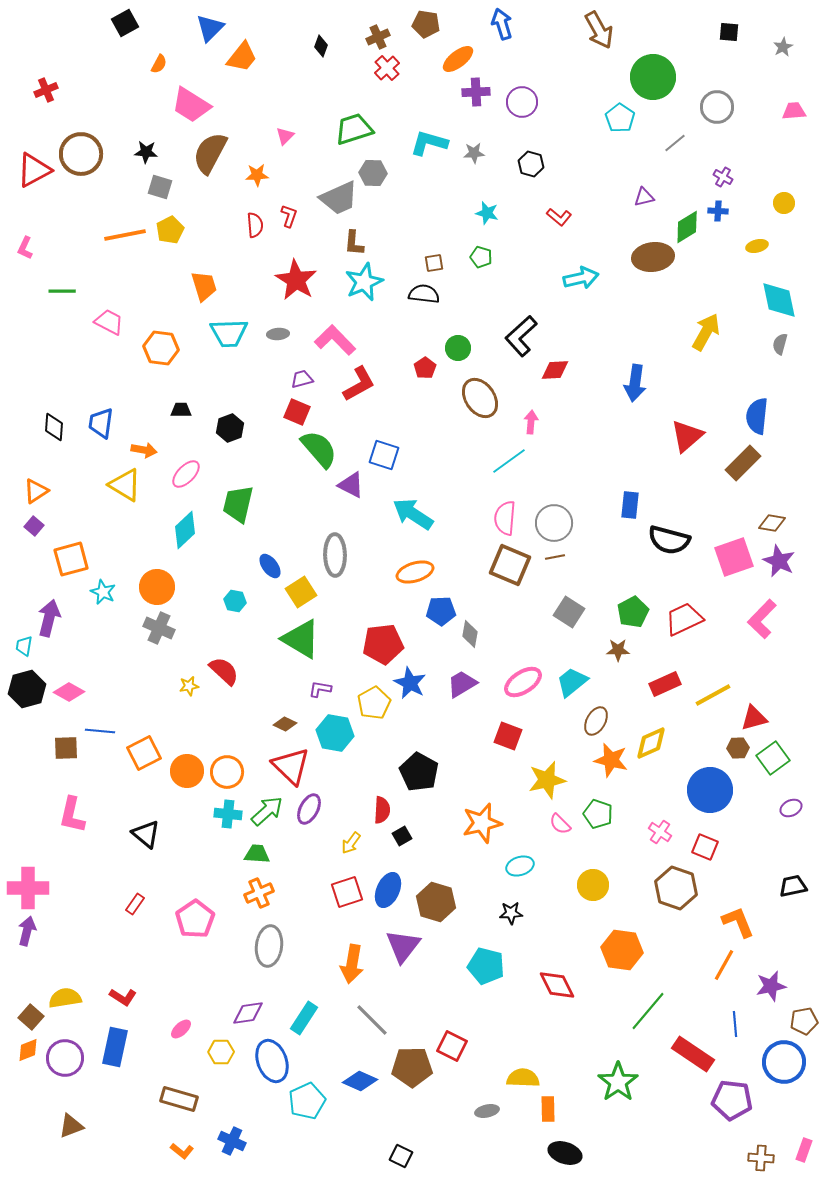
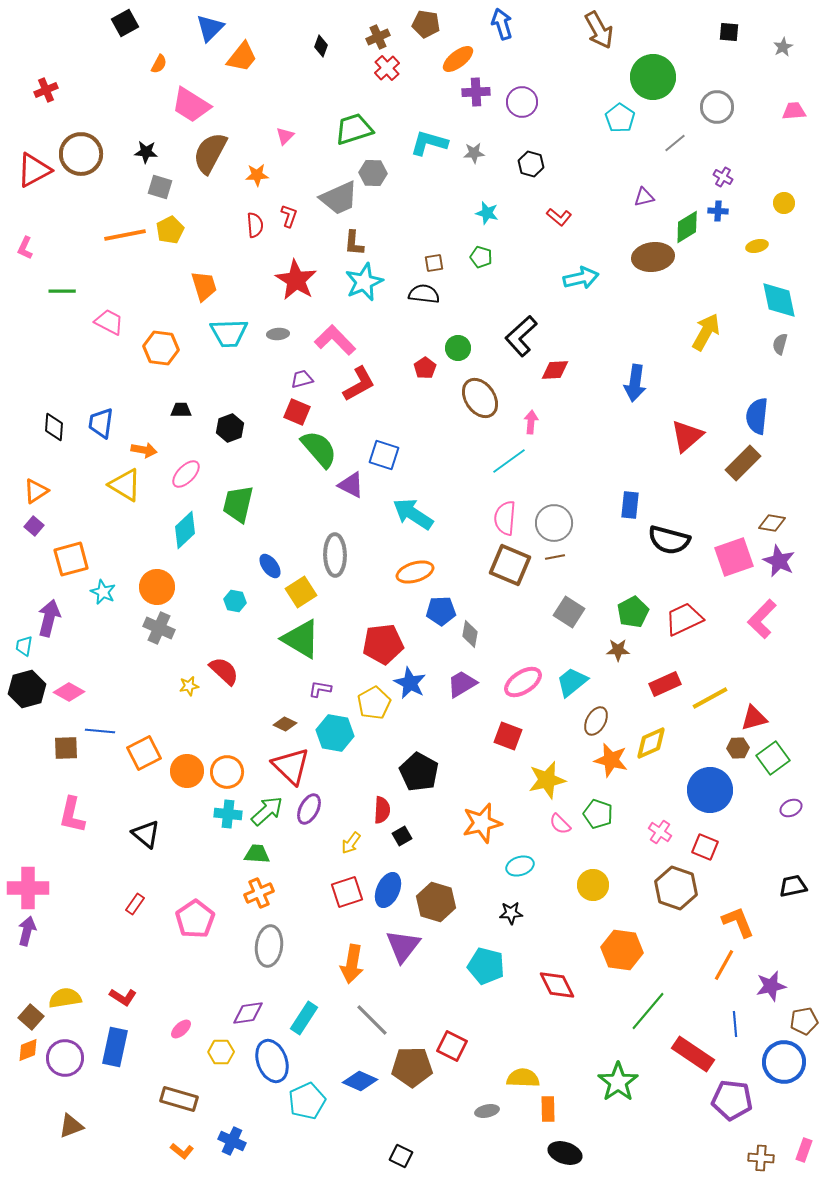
yellow line at (713, 695): moved 3 px left, 3 px down
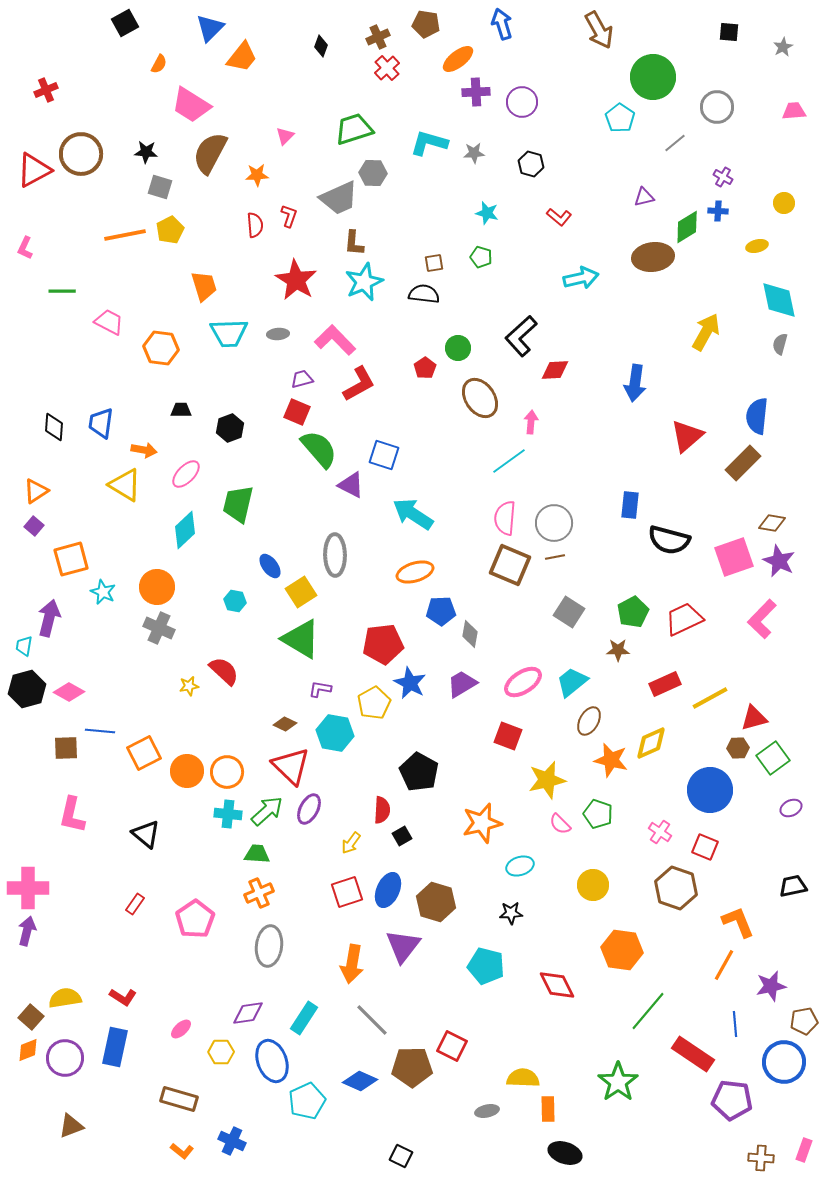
brown ellipse at (596, 721): moved 7 px left
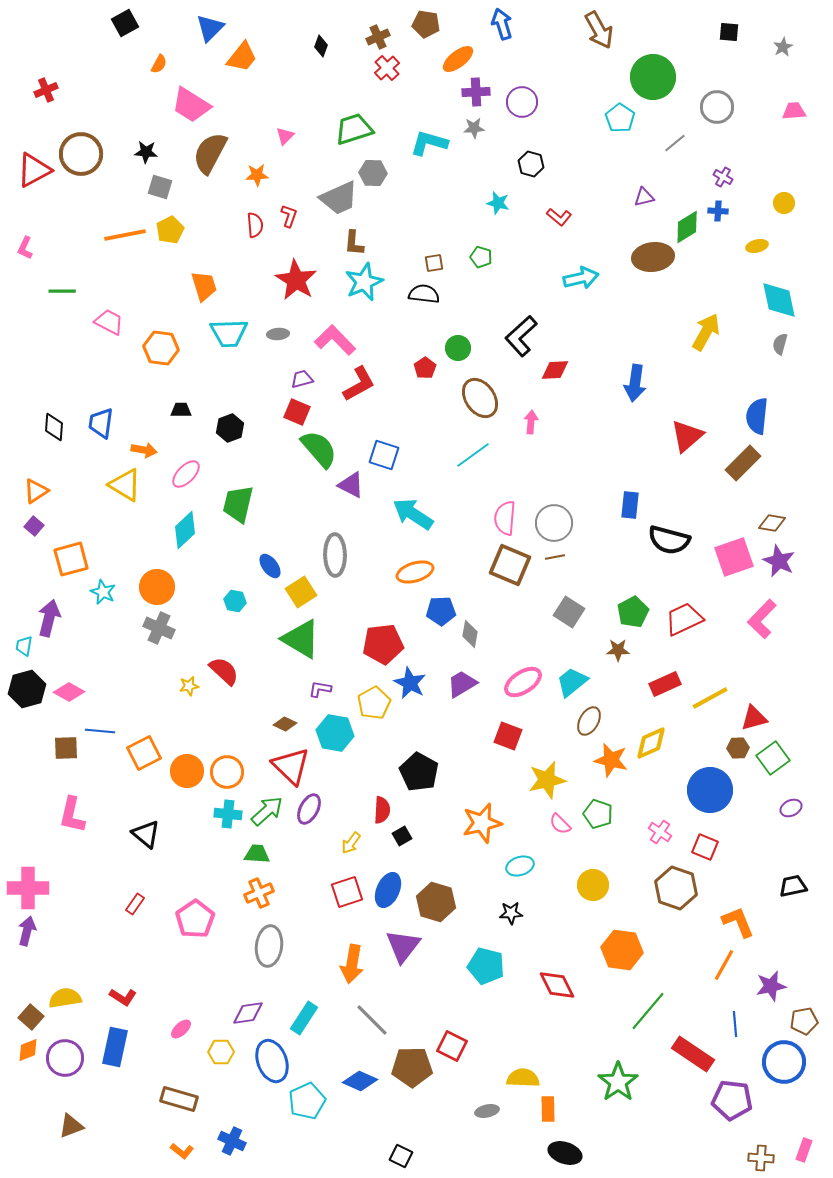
gray star at (474, 153): moved 25 px up
cyan star at (487, 213): moved 11 px right, 10 px up
cyan line at (509, 461): moved 36 px left, 6 px up
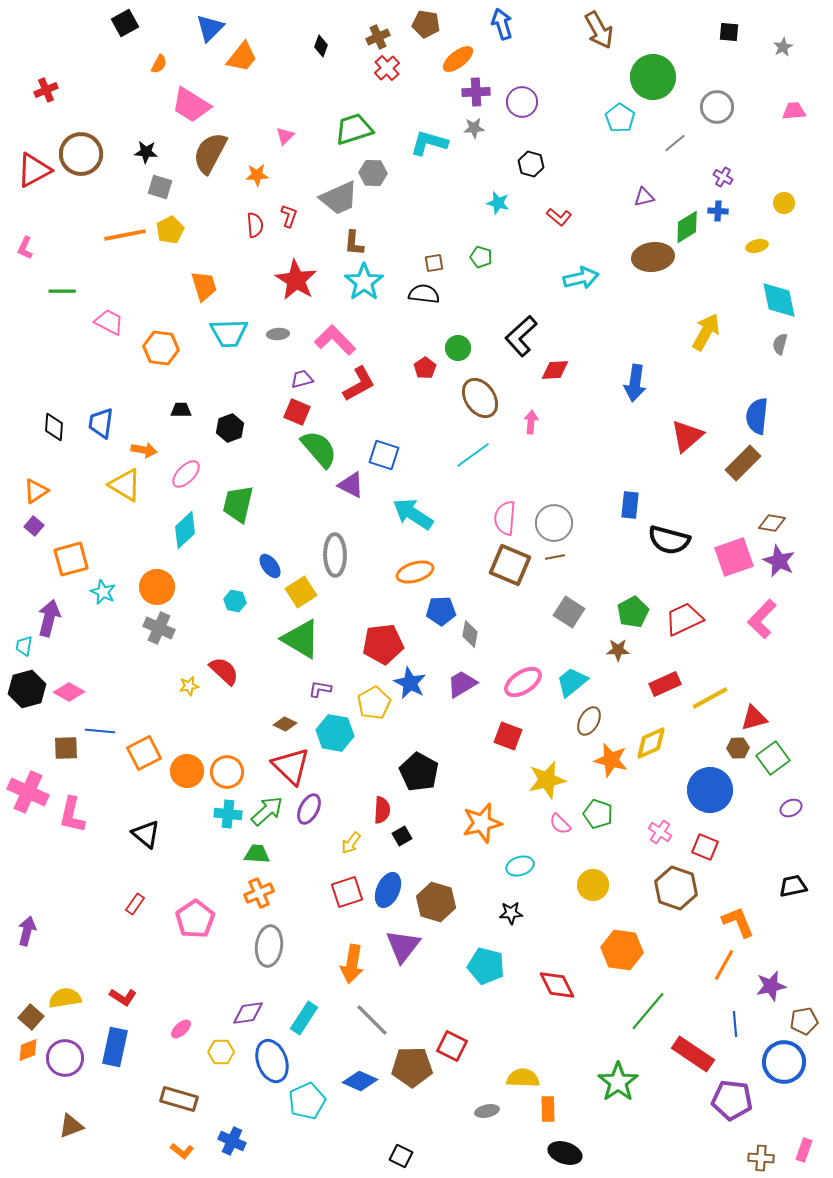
cyan star at (364, 282): rotated 12 degrees counterclockwise
pink cross at (28, 888): moved 96 px up; rotated 24 degrees clockwise
